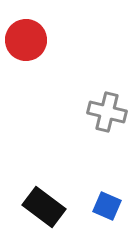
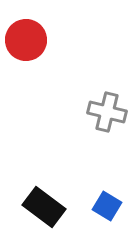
blue square: rotated 8 degrees clockwise
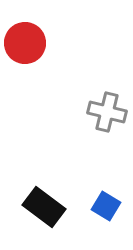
red circle: moved 1 px left, 3 px down
blue square: moved 1 px left
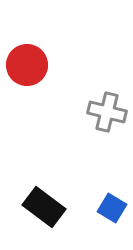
red circle: moved 2 px right, 22 px down
blue square: moved 6 px right, 2 px down
